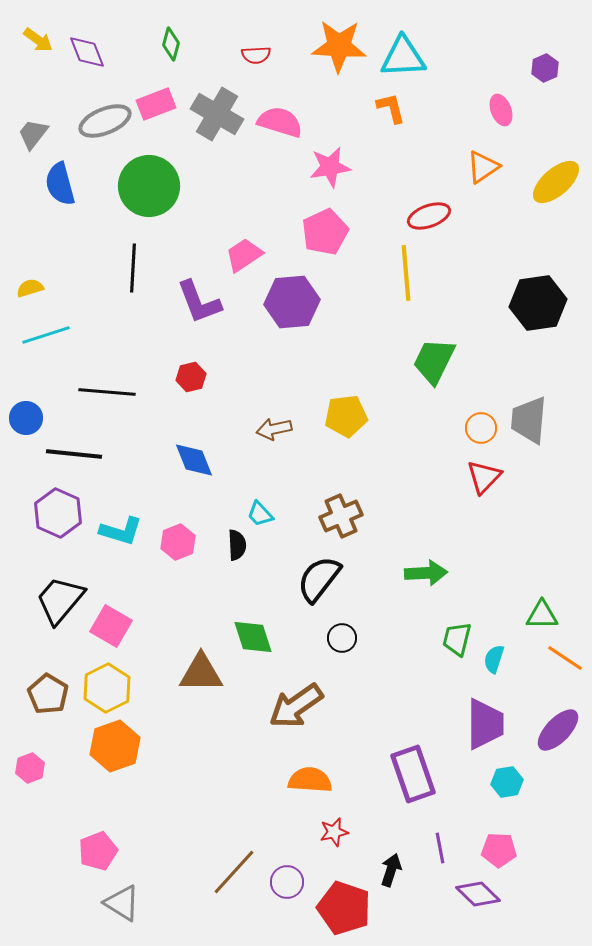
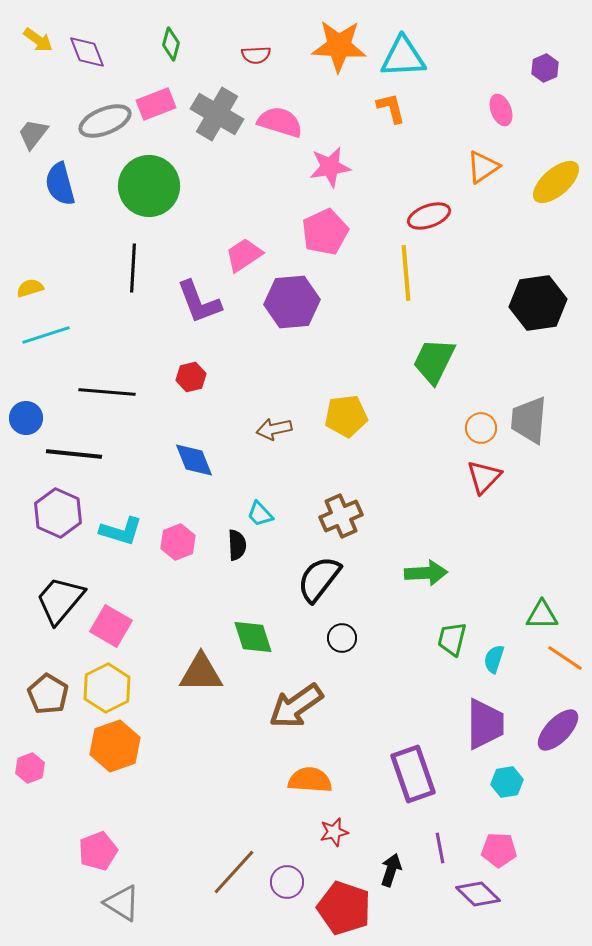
green trapezoid at (457, 639): moved 5 px left
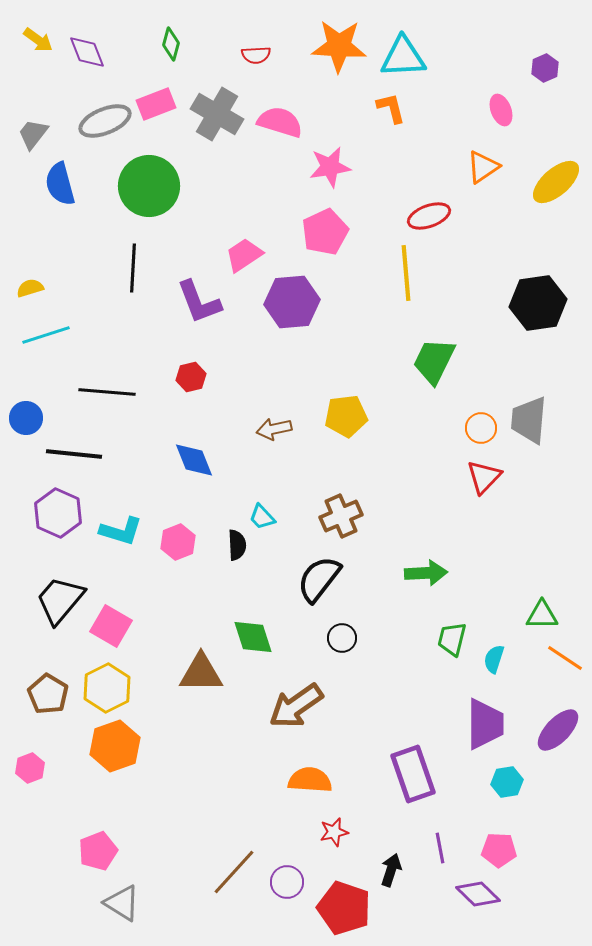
cyan trapezoid at (260, 514): moved 2 px right, 3 px down
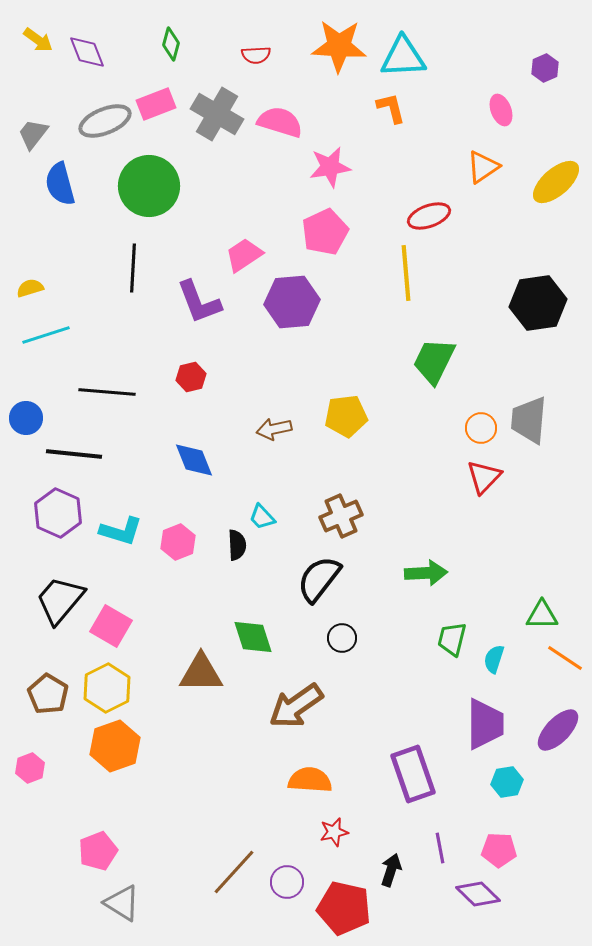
red pentagon at (344, 908): rotated 6 degrees counterclockwise
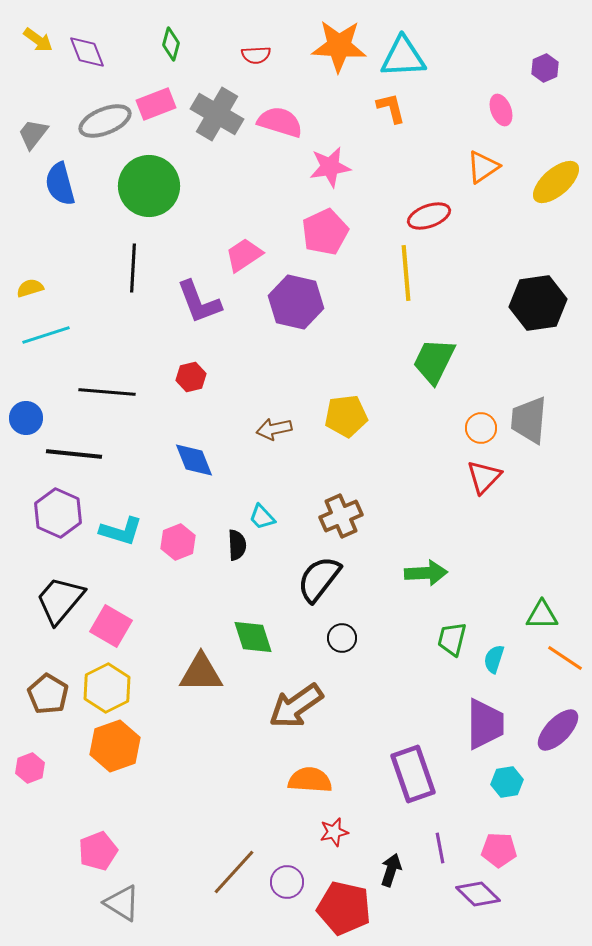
purple hexagon at (292, 302): moved 4 px right; rotated 18 degrees clockwise
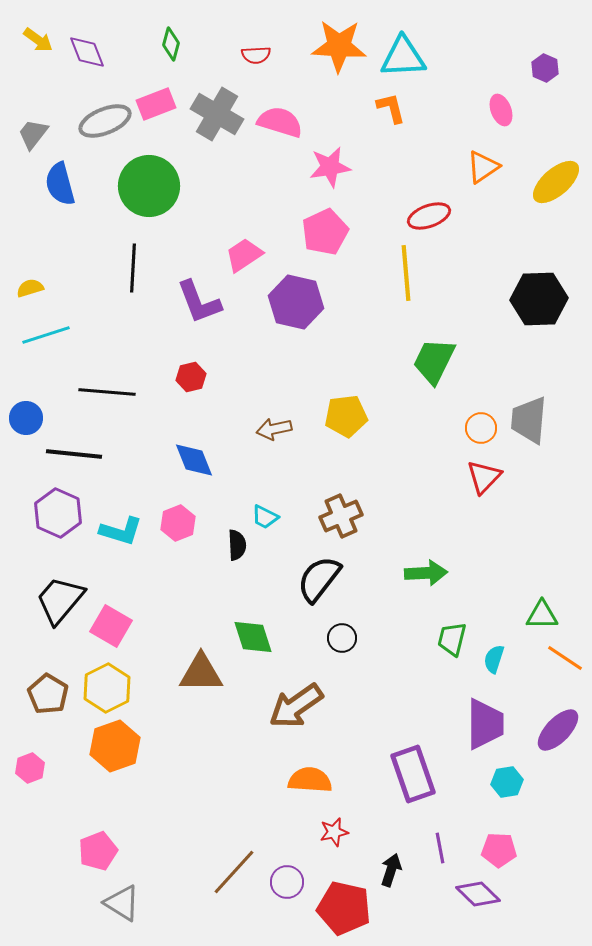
purple hexagon at (545, 68): rotated 12 degrees counterclockwise
black hexagon at (538, 303): moved 1 px right, 4 px up; rotated 6 degrees clockwise
cyan trapezoid at (262, 517): moved 3 px right; rotated 20 degrees counterclockwise
pink hexagon at (178, 542): moved 19 px up
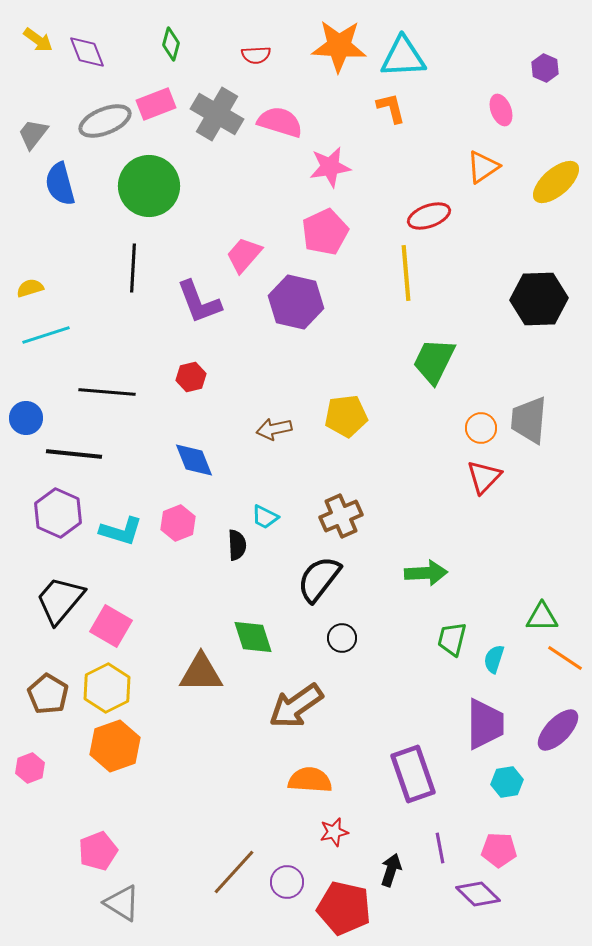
pink trapezoid at (244, 255): rotated 15 degrees counterclockwise
green triangle at (542, 615): moved 2 px down
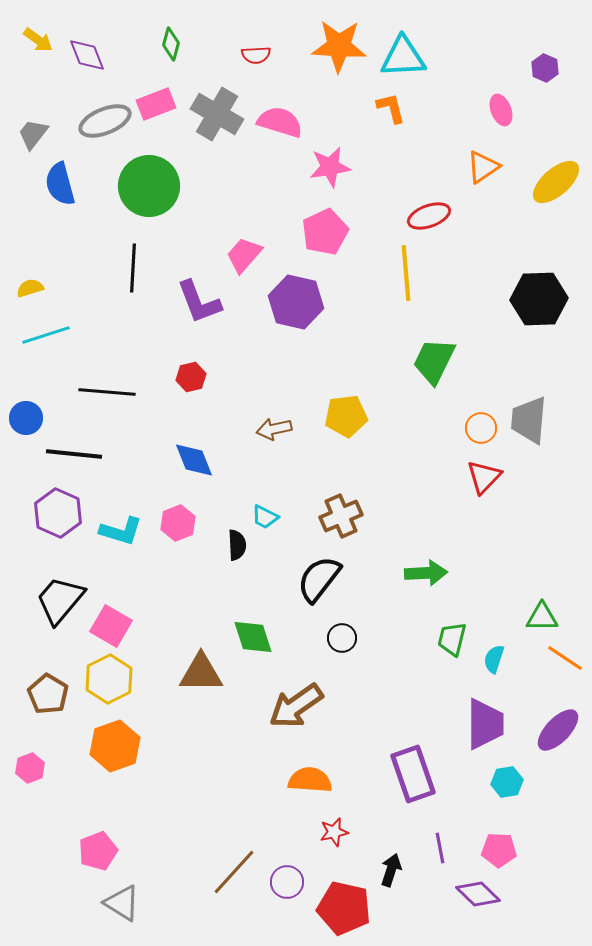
purple diamond at (87, 52): moved 3 px down
yellow hexagon at (107, 688): moved 2 px right, 9 px up
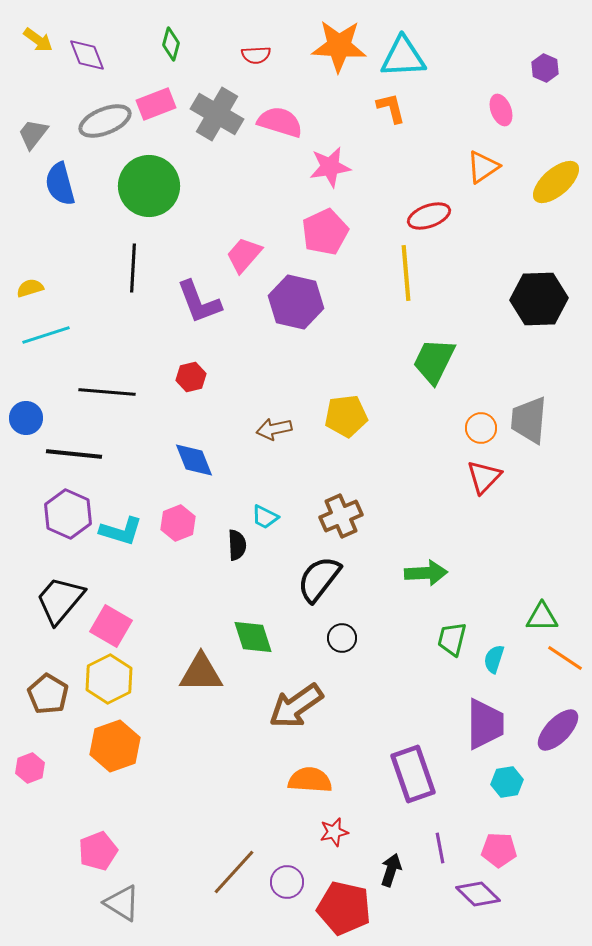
purple hexagon at (58, 513): moved 10 px right, 1 px down
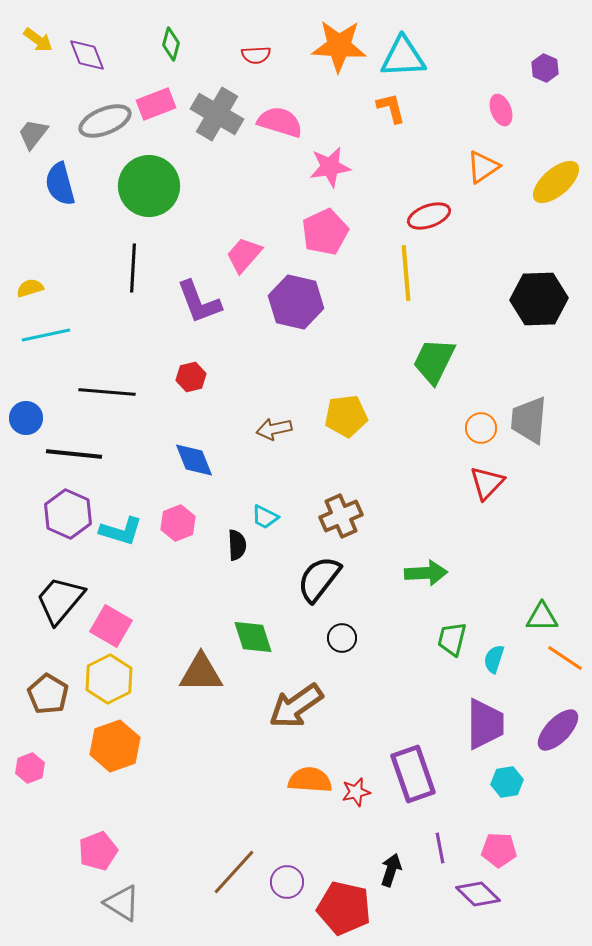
cyan line at (46, 335): rotated 6 degrees clockwise
red triangle at (484, 477): moved 3 px right, 6 px down
red star at (334, 832): moved 22 px right, 40 px up
